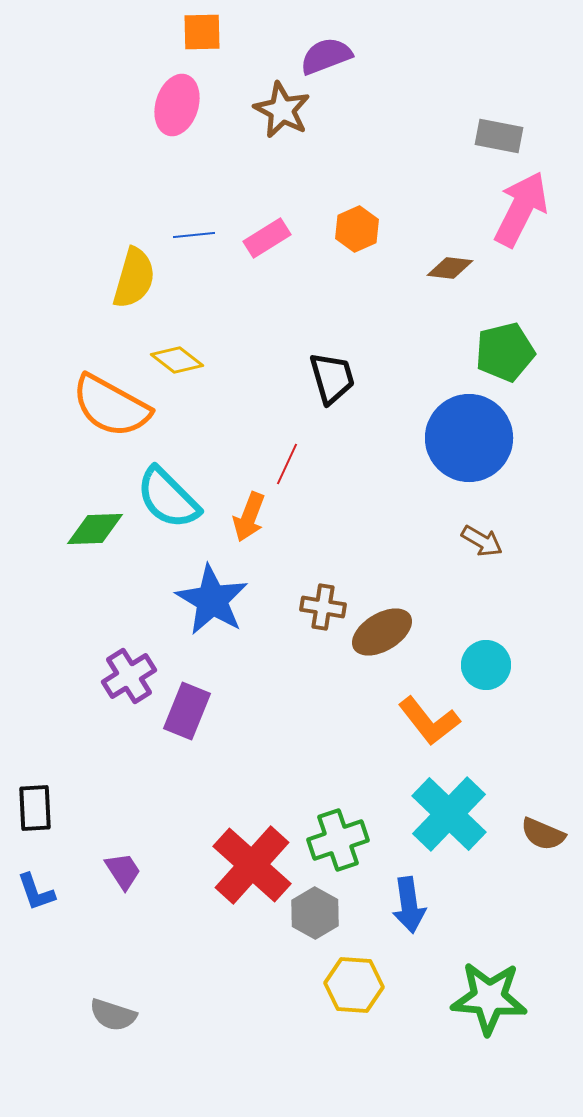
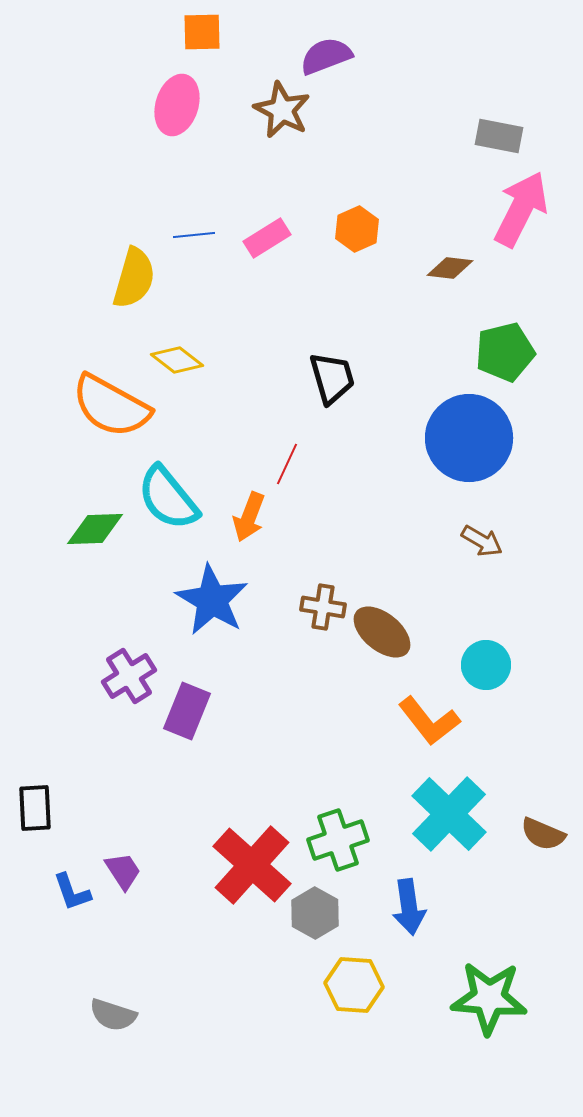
cyan semicircle: rotated 6 degrees clockwise
brown ellipse: rotated 70 degrees clockwise
blue L-shape: moved 36 px right
blue arrow: moved 2 px down
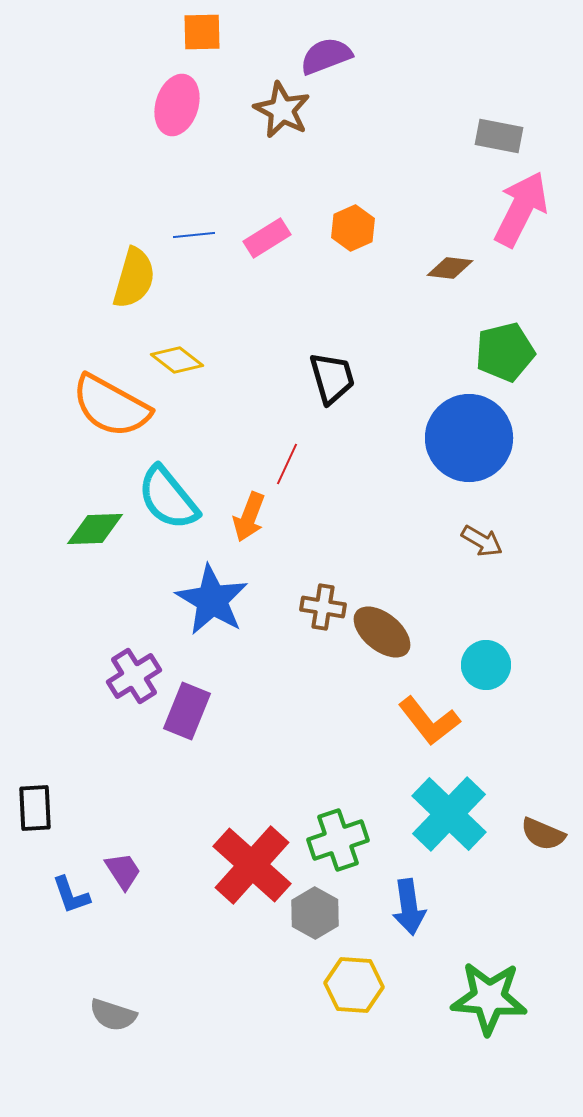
orange hexagon: moved 4 px left, 1 px up
purple cross: moved 5 px right
blue L-shape: moved 1 px left, 3 px down
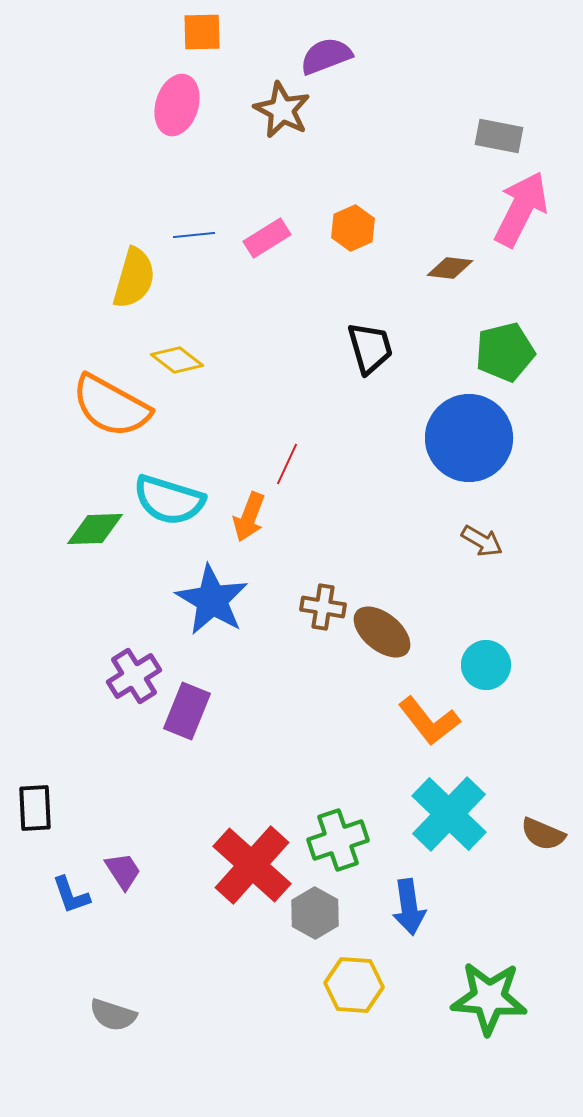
black trapezoid: moved 38 px right, 30 px up
cyan semicircle: moved 1 px right, 2 px down; rotated 34 degrees counterclockwise
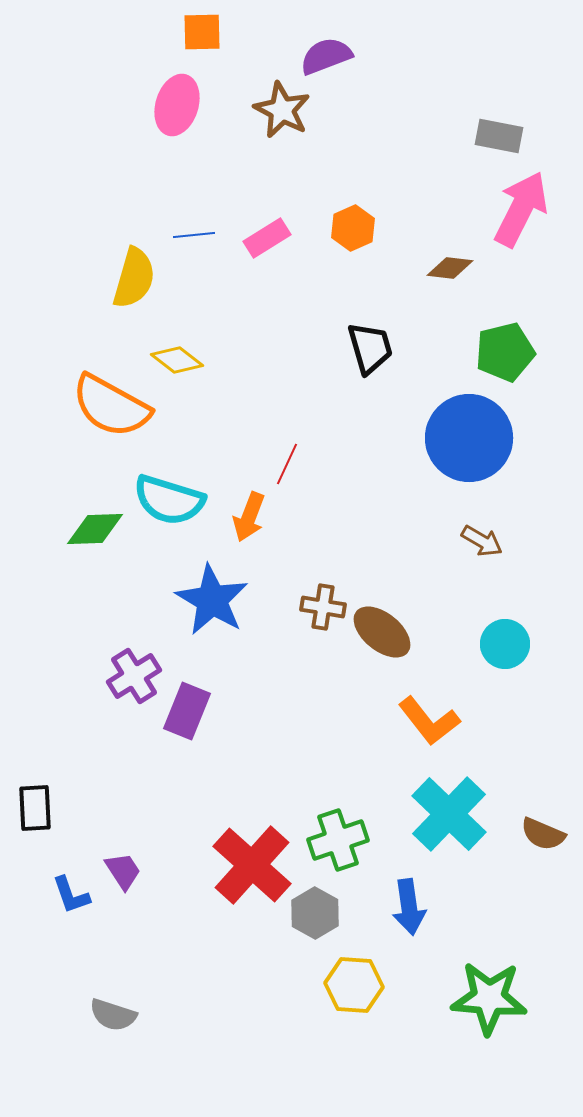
cyan circle: moved 19 px right, 21 px up
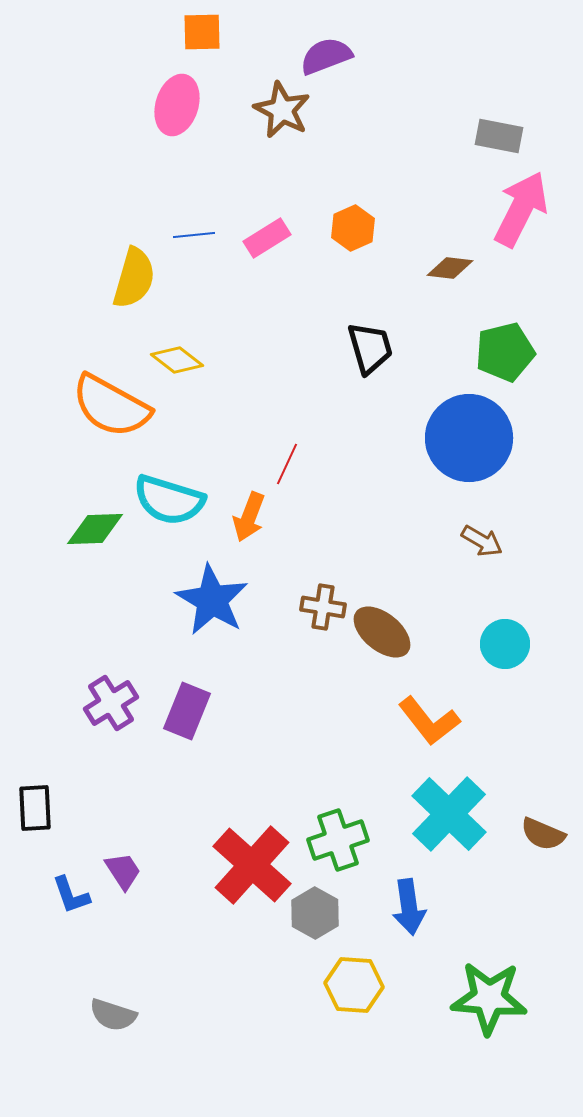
purple cross: moved 23 px left, 27 px down
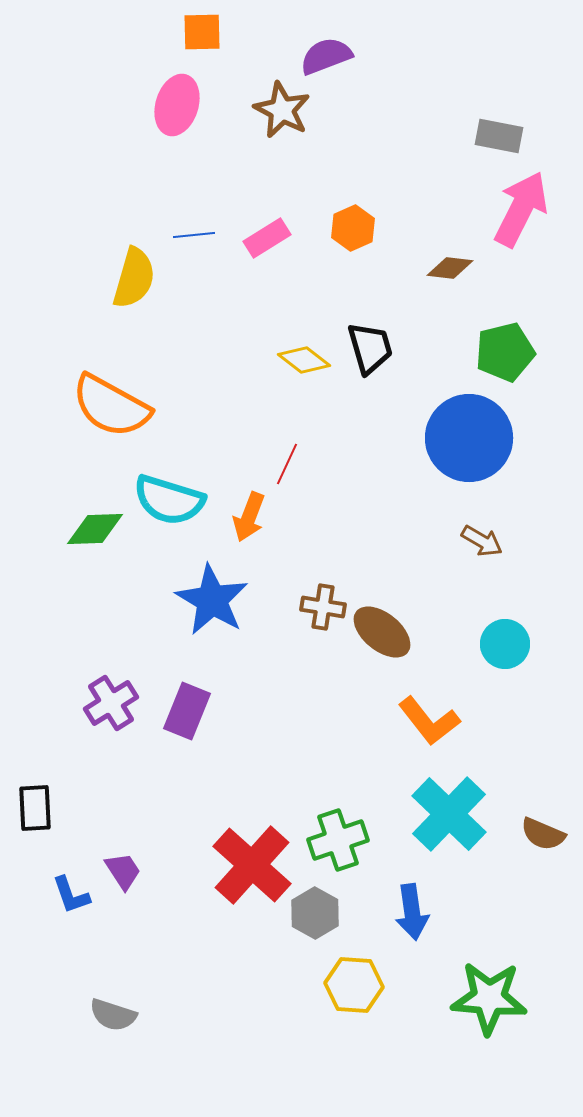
yellow diamond: moved 127 px right
blue arrow: moved 3 px right, 5 px down
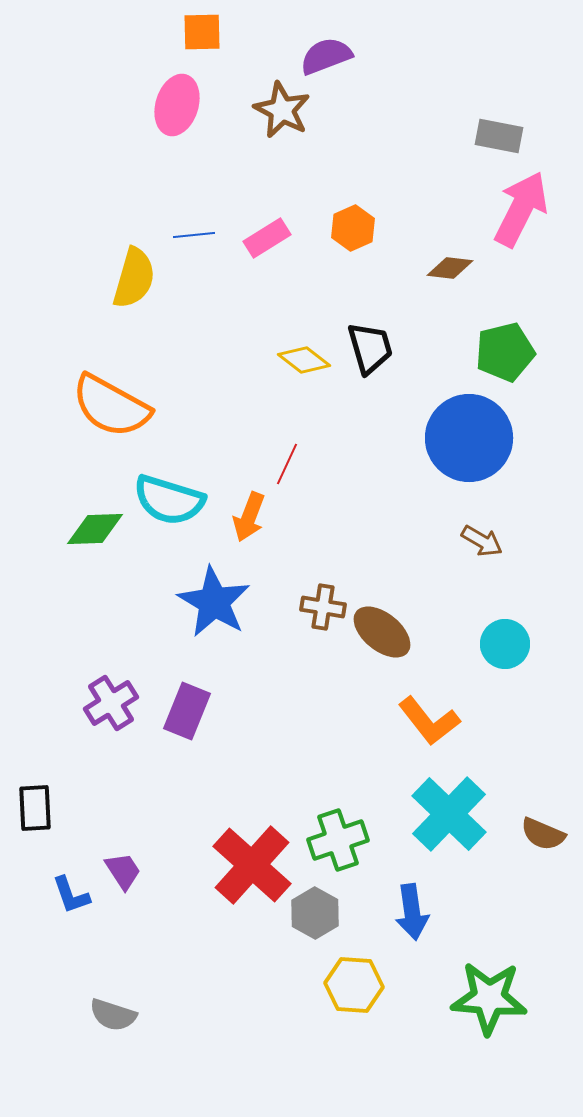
blue star: moved 2 px right, 2 px down
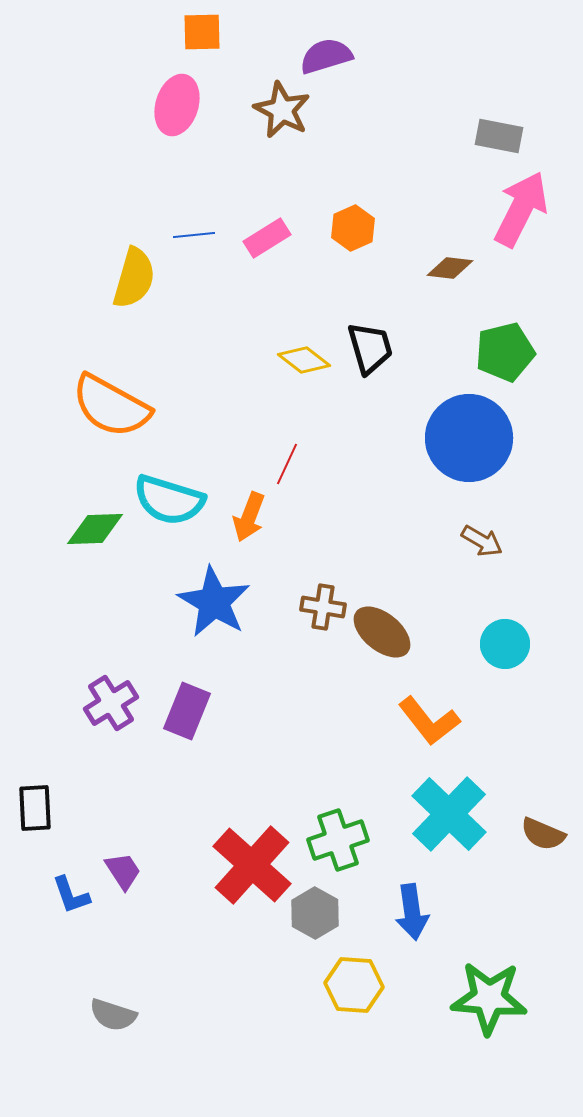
purple semicircle: rotated 4 degrees clockwise
